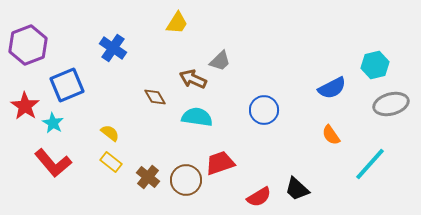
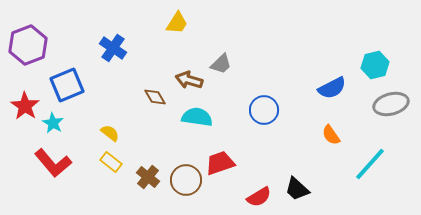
gray trapezoid: moved 1 px right, 3 px down
brown arrow: moved 4 px left, 1 px down; rotated 8 degrees counterclockwise
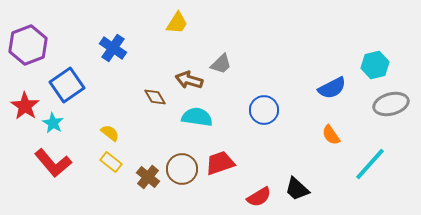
blue square: rotated 12 degrees counterclockwise
brown circle: moved 4 px left, 11 px up
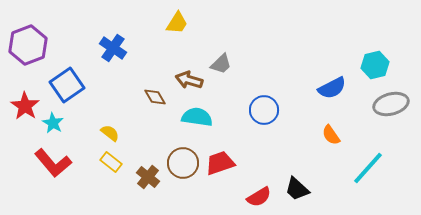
cyan line: moved 2 px left, 4 px down
brown circle: moved 1 px right, 6 px up
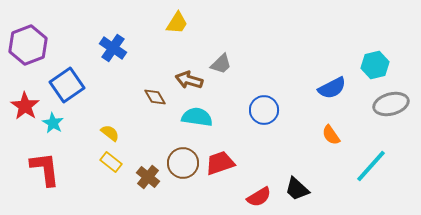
red L-shape: moved 8 px left, 6 px down; rotated 147 degrees counterclockwise
cyan line: moved 3 px right, 2 px up
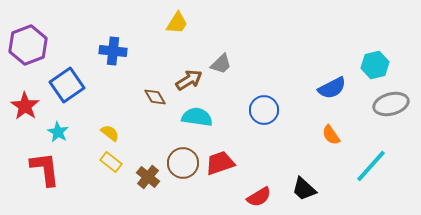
blue cross: moved 3 px down; rotated 28 degrees counterclockwise
brown arrow: rotated 132 degrees clockwise
cyan star: moved 5 px right, 9 px down
black trapezoid: moved 7 px right
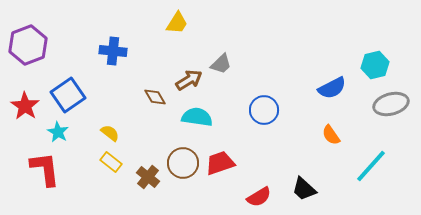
blue square: moved 1 px right, 10 px down
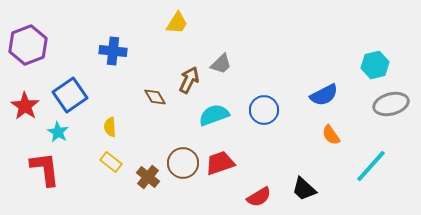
brown arrow: rotated 32 degrees counterclockwise
blue semicircle: moved 8 px left, 7 px down
blue square: moved 2 px right
cyan semicircle: moved 17 px right, 2 px up; rotated 28 degrees counterclockwise
yellow semicircle: moved 6 px up; rotated 132 degrees counterclockwise
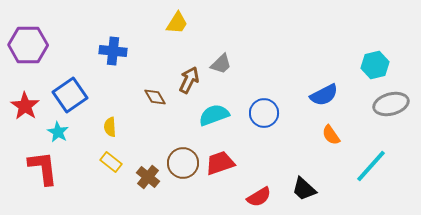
purple hexagon: rotated 21 degrees clockwise
blue circle: moved 3 px down
red L-shape: moved 2 px left, 1 px up
